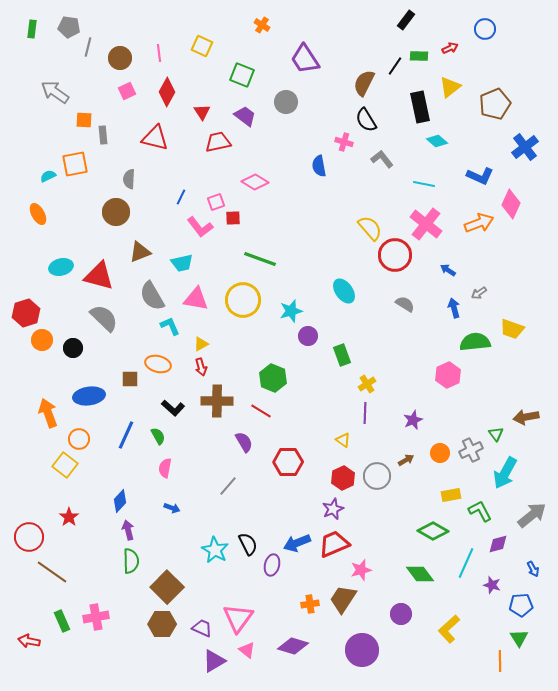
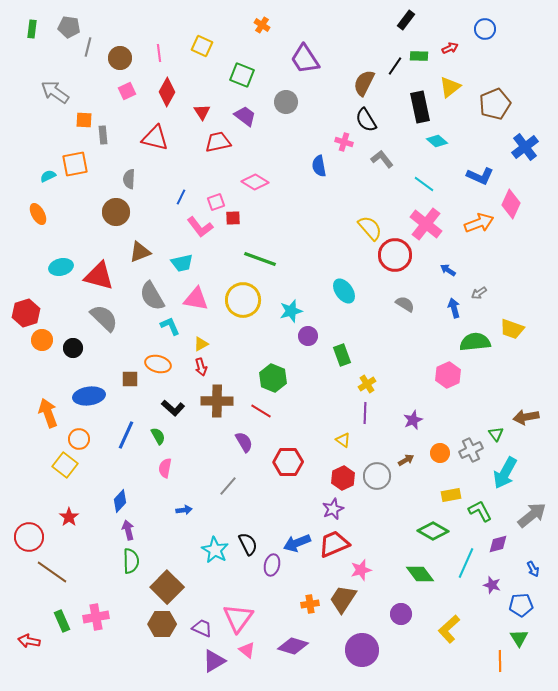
cyan line at (424, 184): rotated 25 degrees clockwise
blue arrow at (172, 508): moved 12 px right, 2 px down; rotated 28 degrees counterclockwise
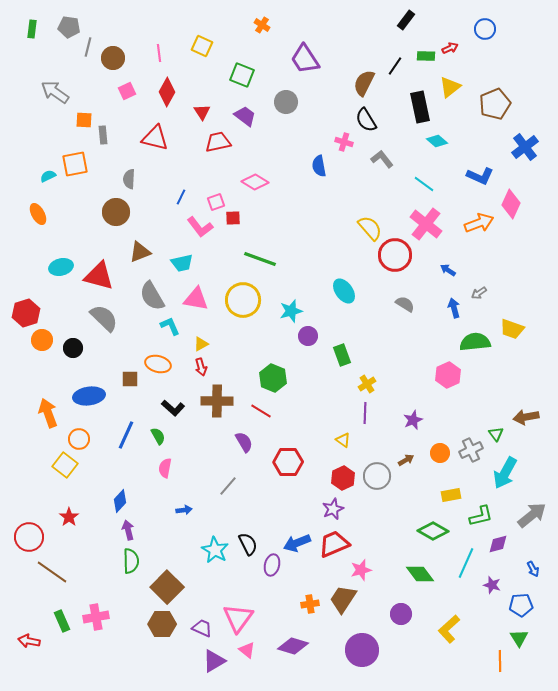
green rectangle at (419, 56): moved 7 px right
brown circle at (120, 58): moved 7 px left
green L-shape at (480, 511): moved 1 px right, 5 px down; rotated 105 degrees clockwise
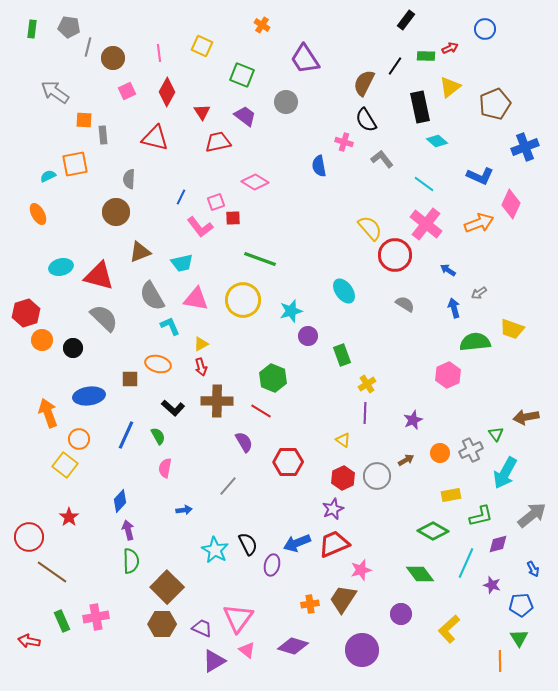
blue cross at (525, 147): rotated 16 degrees clockwise
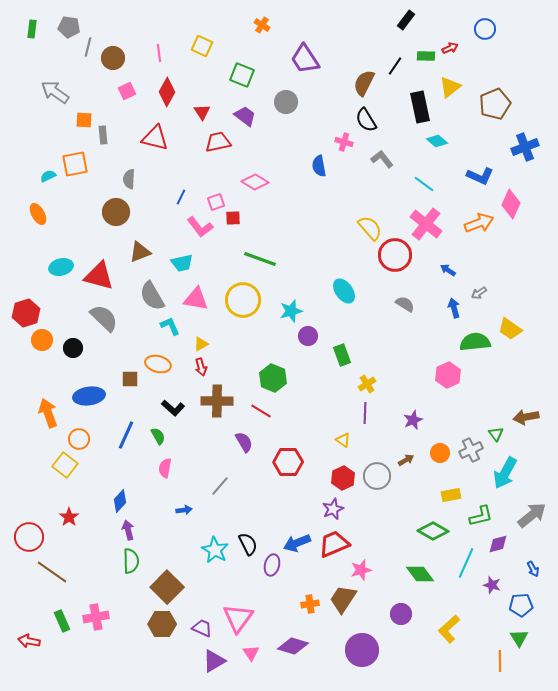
yellow trapezoid at (512, 329): moved 2 px left; rotated 15 degrees clockwise
gray line at (228, 486): moved 8 px left
pink triangle at (247, 650): moved 4 px right, 3 px down; rotated 18 degrees clockwise
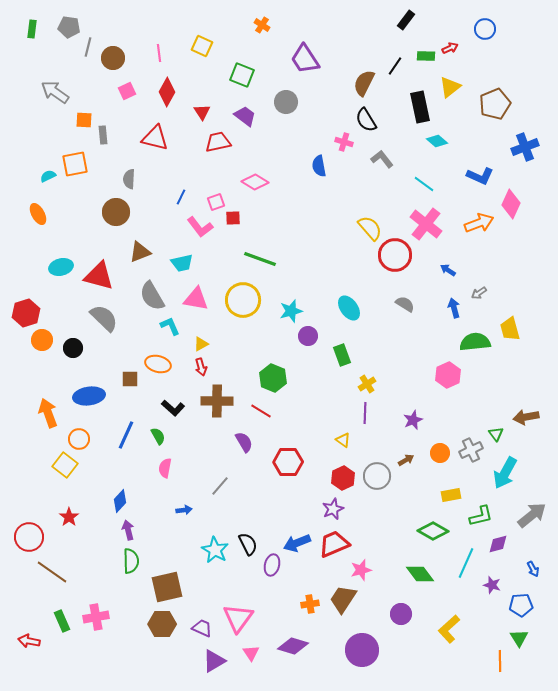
cyan ellipse at (344, 291): moved 5 px right, 17 px down
yellow trapezoid at (510, 329): rotated 40 degrees clockwise
brown square at (167, 587): rotated 32 degrees clockwise
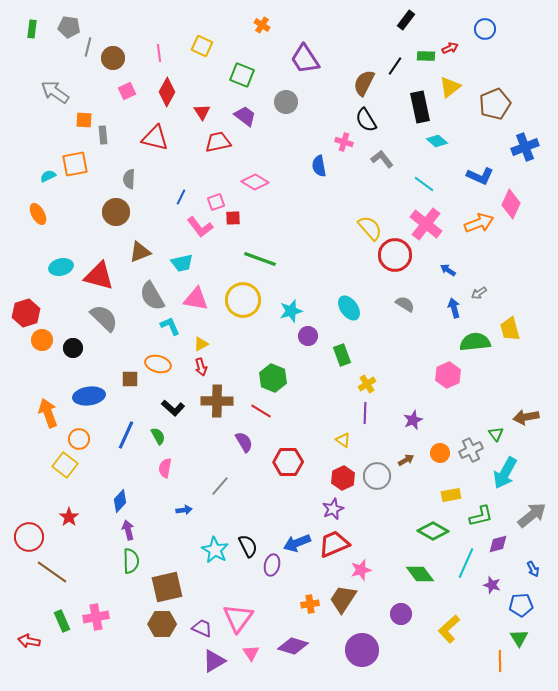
black semicircle at (248, 544): moved 2 px down
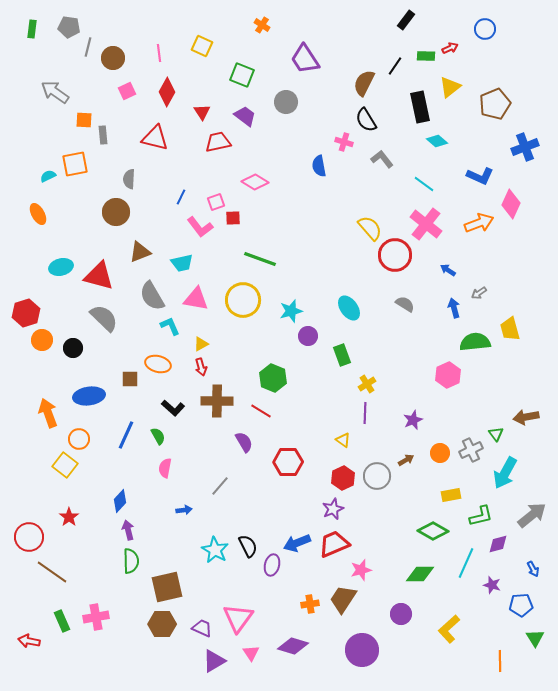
green diamond at (420, 574): rotated 52 degrees counterclockwise
green triangle at (519, 638): moved 16 px right
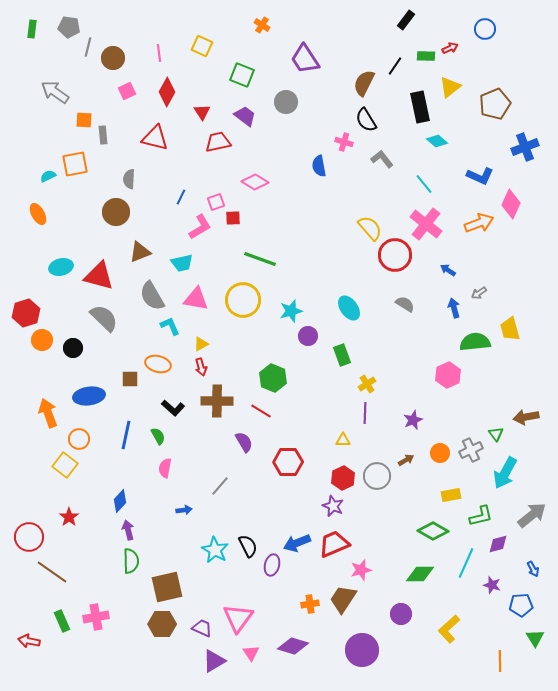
cyan line at (424, 184): rotated 15 degrees clockwise
pink L-shape at (200, 227): rotated 84 degrees counterclockwise
blue line at (126, 435): rotated 12 degrees counterclockwise
yellow triangle at (343, 440): rotated 35 degrees counterclockwise
purple star at (333, 509): moved 3 px up; rotated 25 degrees counterclockwise
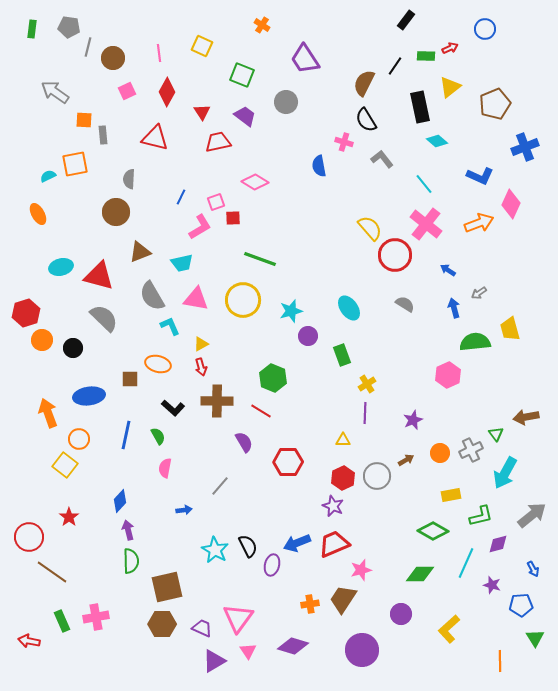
pink triangle at (251, 653): moved 3 px left, 2 px up
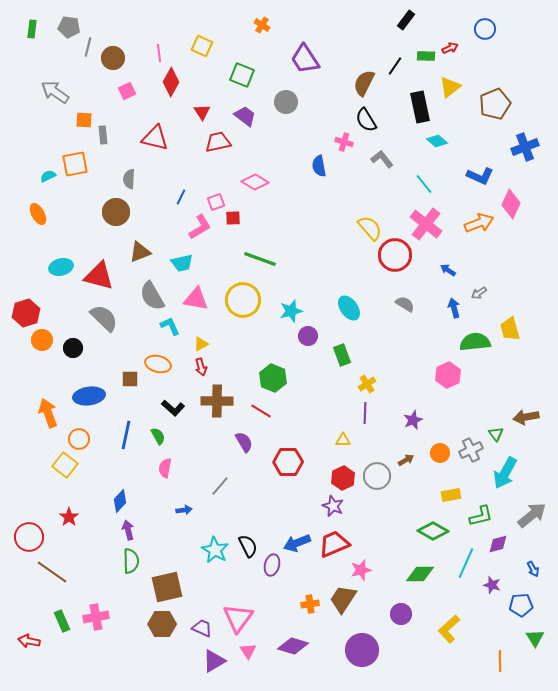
red diamond at (167, 92): moved 4 px right, 10 px up
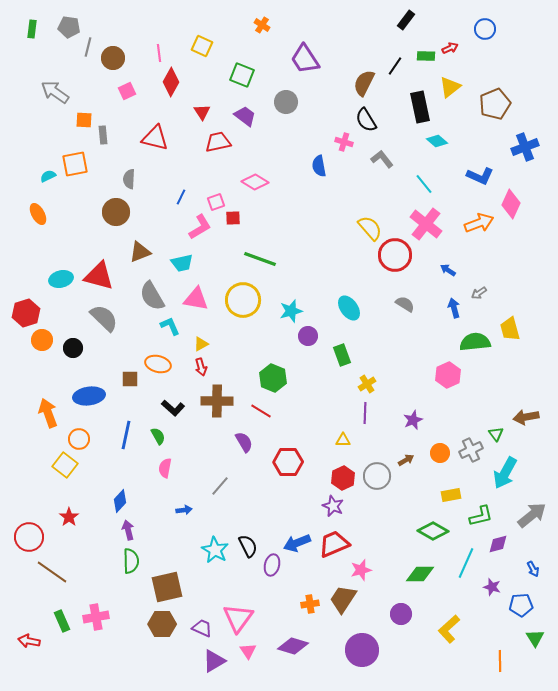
cyan ellipse at (61, 267): moved 12 px down
purple star at (492, 585): moved 2 px down
